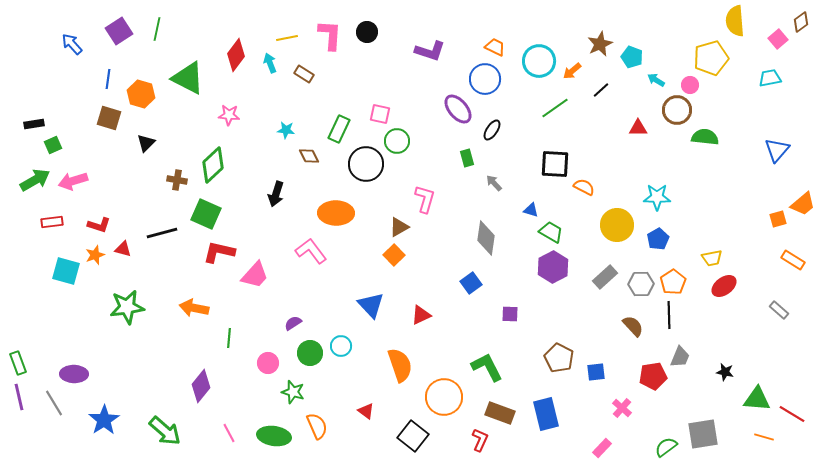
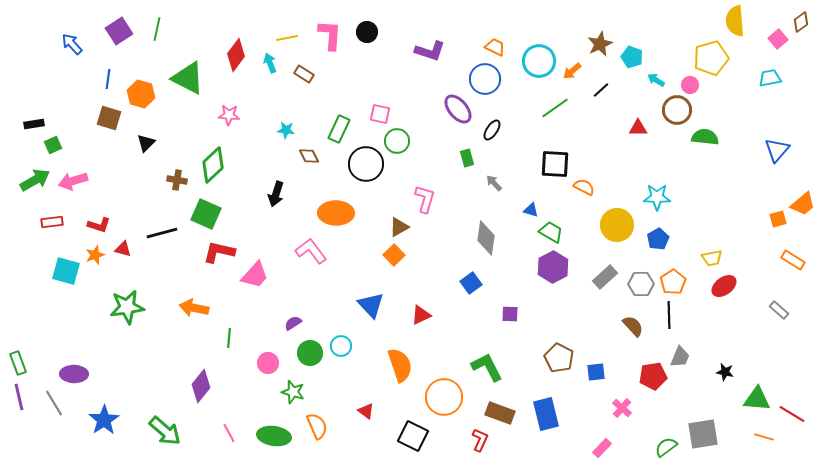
black square at (413, 436): rotated 12 degrees counterclockwise
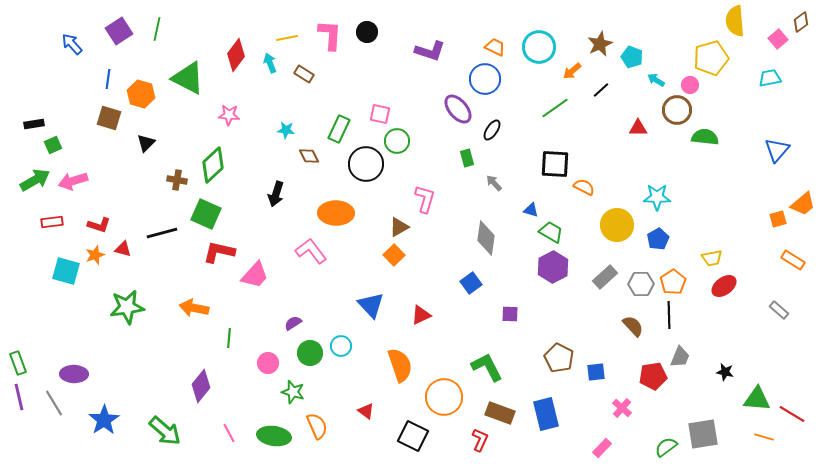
cyan circle at (539, 61): moved 14 px up
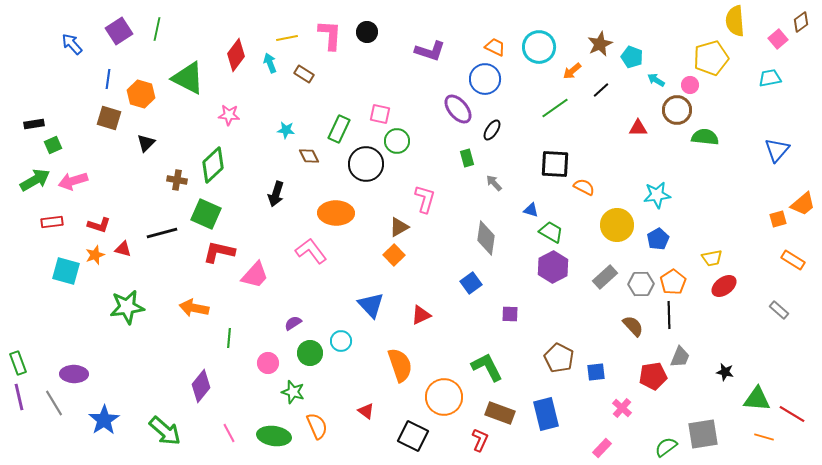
cyan star at (657, 197): moved 2 px up; rotated 8 degrees counterclockwise
cyan circle at (341, 346): moved 5 px up
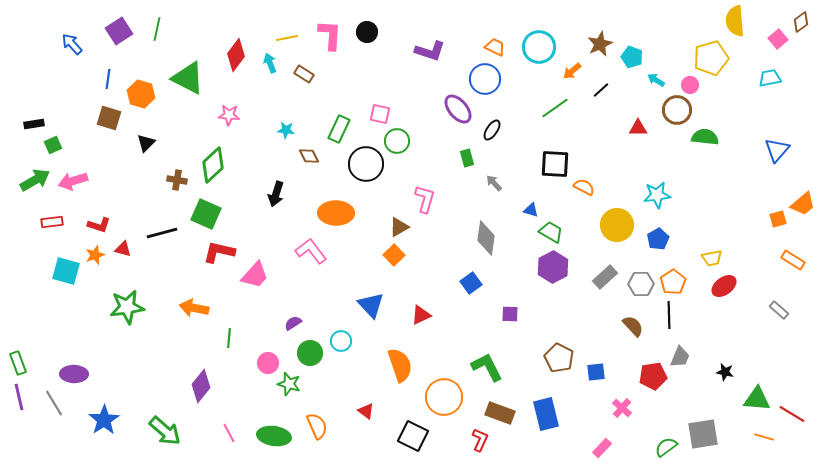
green star at (293, 392): moved 4 px left, 8 px up
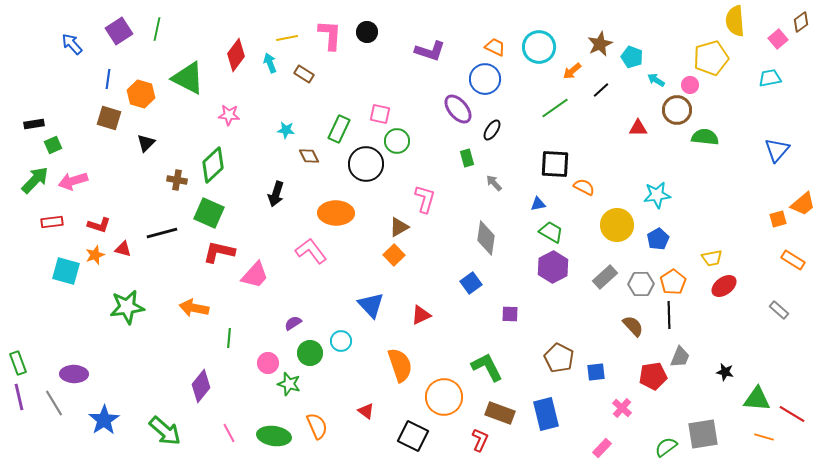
green arrow at (35, 180): rotated 16 degrees counterclockwise
blue triangle at (531, 210): moved 7 px right, 6 px up; rotated 28 degrees counterclockwise
green square at (206, 214): moved 3 px right, 1 px up
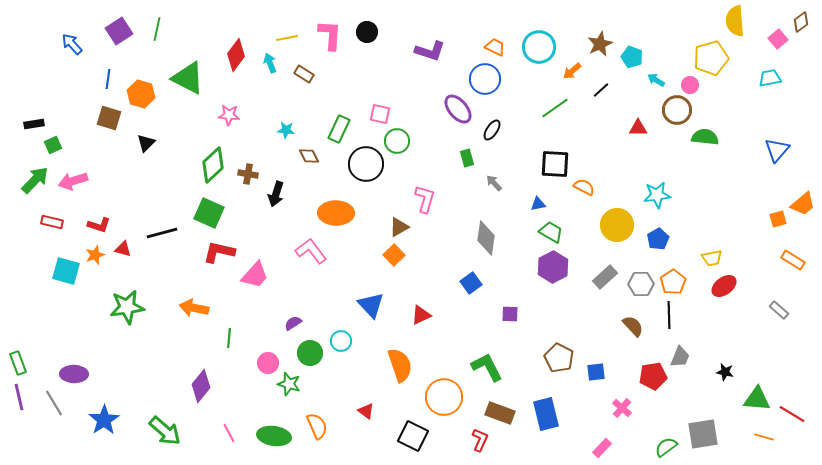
brown cross at (177, 180): moved 71 px right, 6 px up
red rectangle at (52, 222): rotated 20 degrees clockwise
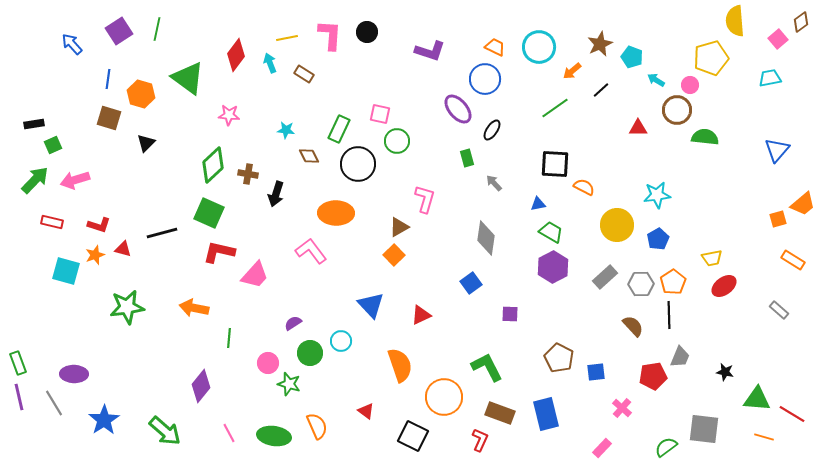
green triangle at (188, 78): rotated 9 degrees clockwise
black circle at (366, 164): moved 8 px left
pink arrow at (73, 181): moved 2 px right, 1 px up
gray square at (703, 434): moved 1 px right, 5 px up; rotated 16 degrees clockwise
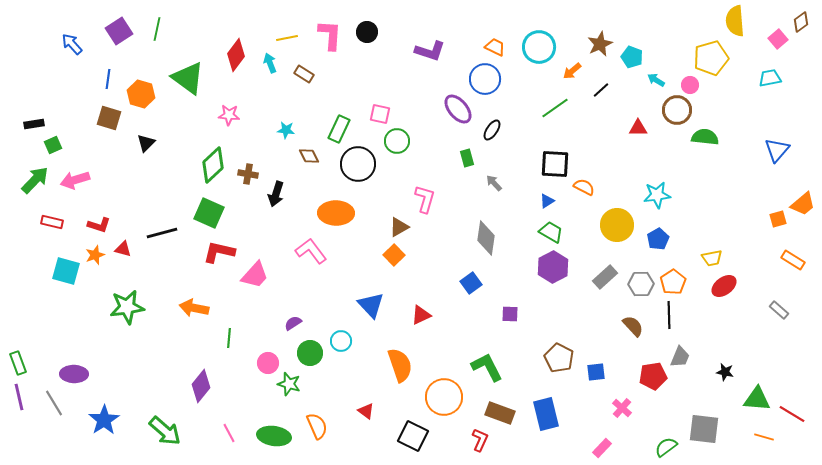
blue triangle at (538, 204): moved 9 px right, 3 px up; rotated 21 degrees counterclockwise
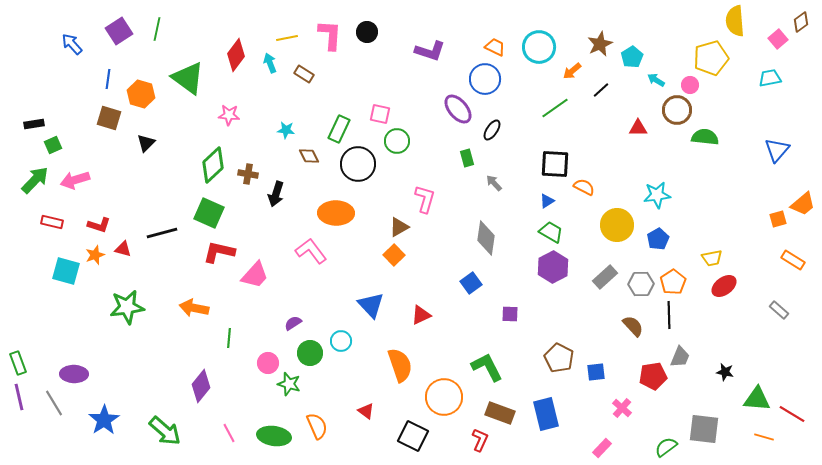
cyan pentagon at (632, 57): rotated 20 degrees clockwise
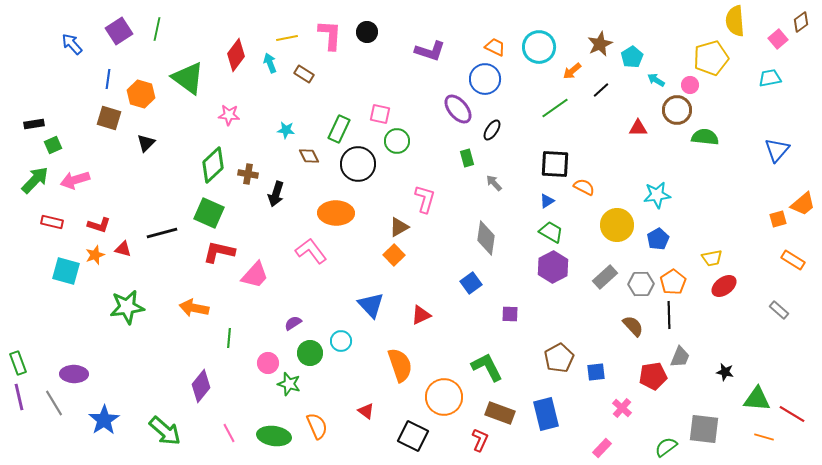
brown pentagon at (559, 358): rotated 16 degrees clockwise
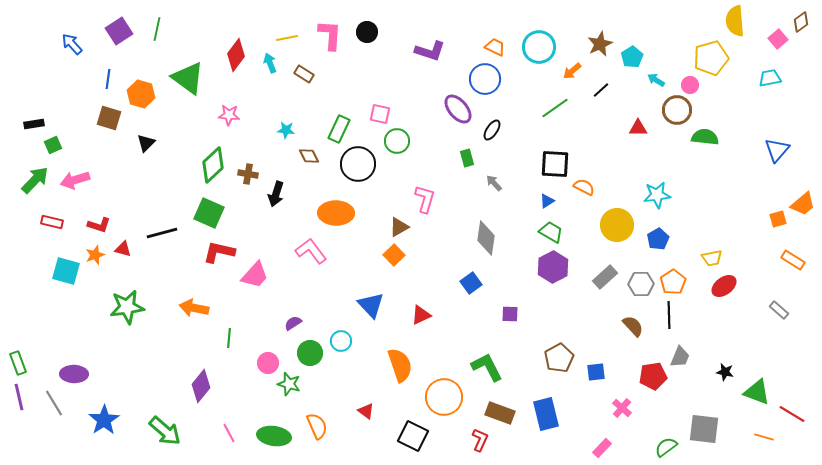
green triangle at (757, 399): moved 7 px up; rotated 16 degrees clockwise
